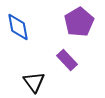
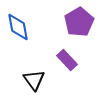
black triangle: moved 2 px up
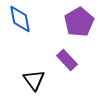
blue diamond: moved 2 px right, 8 px up
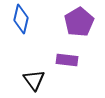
blue diamond: moved 1 px right; rotated 24 degrees clockwise
purple rectangle: rotated 40 degrees counterclockwise
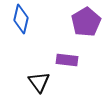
purple pentagon: moved 7 px right
black triangle: moved 5 px right, 2 px down
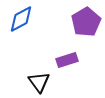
blue diamond: rotated 48 degrees clockwise
purple rectangle: rotated 25 degrees counterclockwise
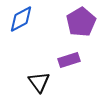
purple pentagon: moved 5 px left
purple rectangle: moved 2 px right
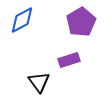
blue diamond: moved 1 px right, 1 px down
